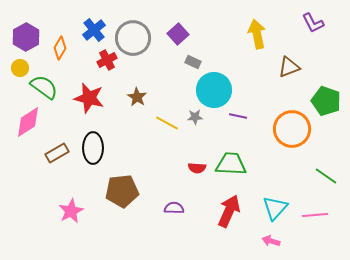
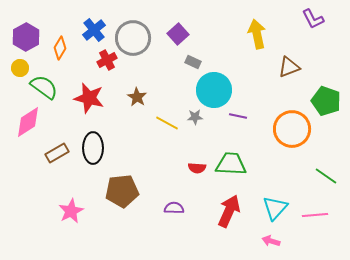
purple L-shape: moved 4 px up
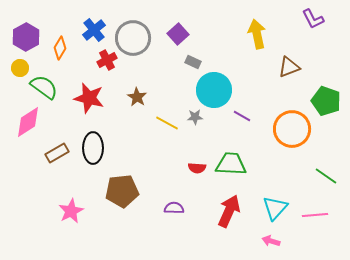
purple line: moved 4 px right; rotated 18 degrees clockwise
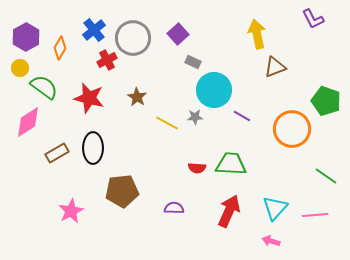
brown triangle: moved 14 px left
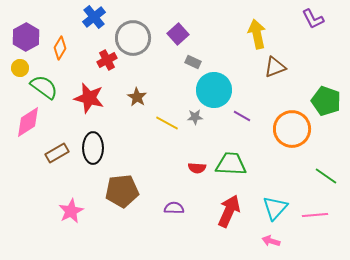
blue cross: moved 13 px up
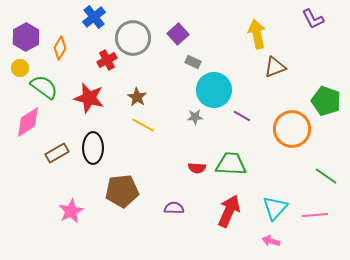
yellow line: moved 24 px left, 2 px down
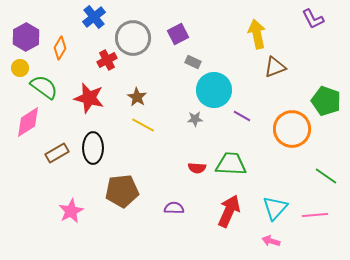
purple square: rotated 15 degrees clockwise
gray star: moved 2 px down
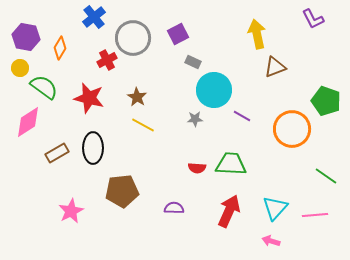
purple hexagon: rotated 20 degrees counterclockwise
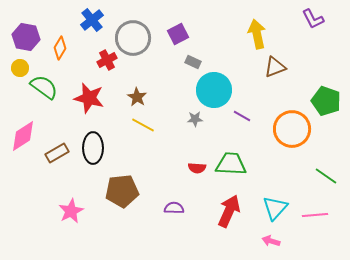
blue cross: moved 2 px left, 3 px down
pink diamond: moved 5 px left, 14 px down
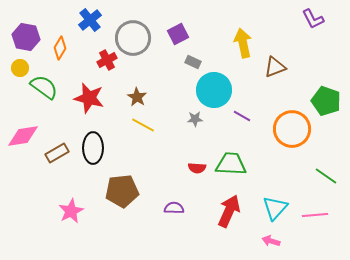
blue cross: moved 2 px left
yellow arrow: moved 14 px left, 9 px down
pink diamond: rotated 24 degrees clockwise
